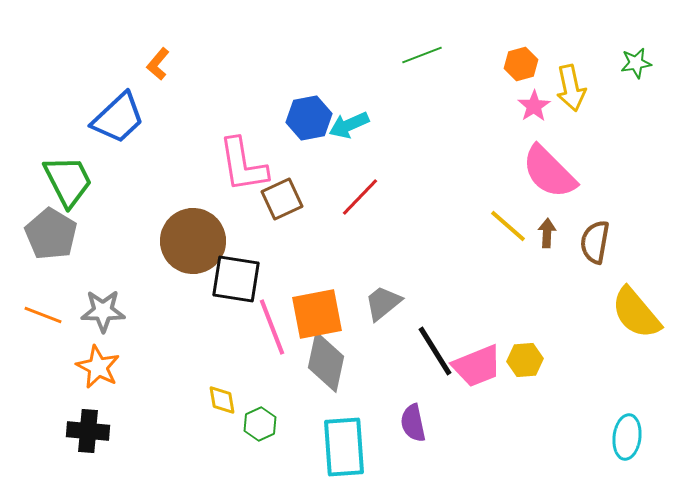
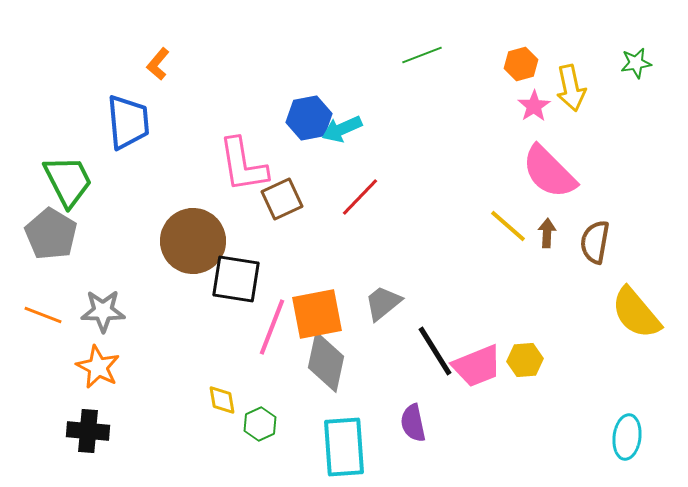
blue trapezoid: moved 10 px right, 4 px down; rotated 52 degrees counterclockwise
cyan arrow: moved 7 px left, 4 px down
pink line: rotated 42 degrees clockwise
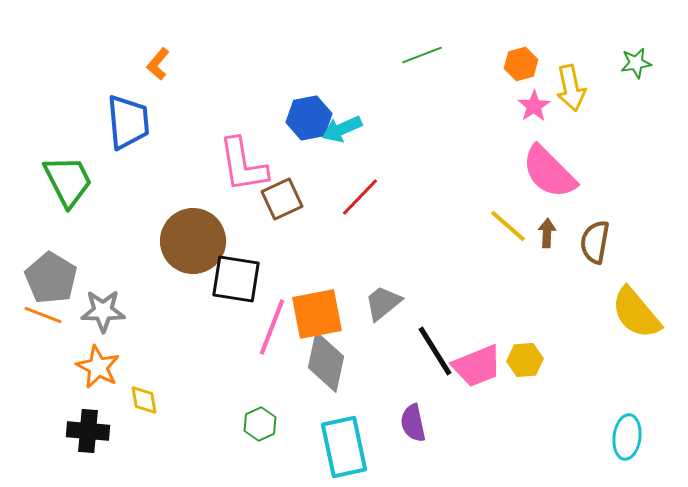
gray pentagon: moved 44 px down
yellow diamond: moved 78 px left
cyan rectangle: rotated 8 degrees counterclockwise
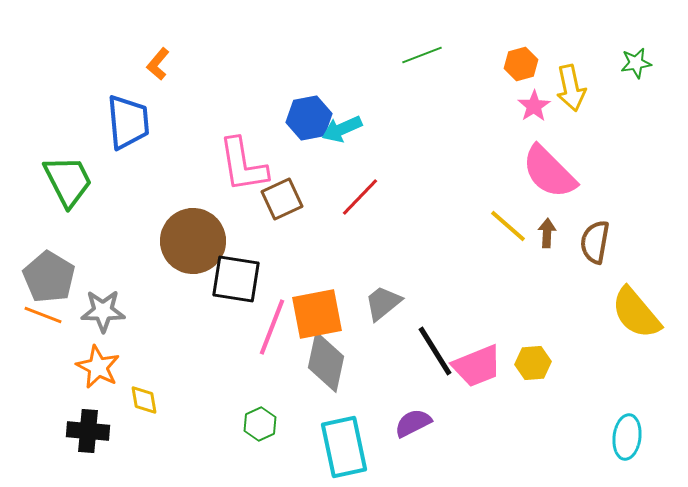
gray pentagon: moved 2 px left, 1 px up
yellow hexagon: moved 8 px right, 3 px down
purple semicircle: rotated 75 degrees clockwise
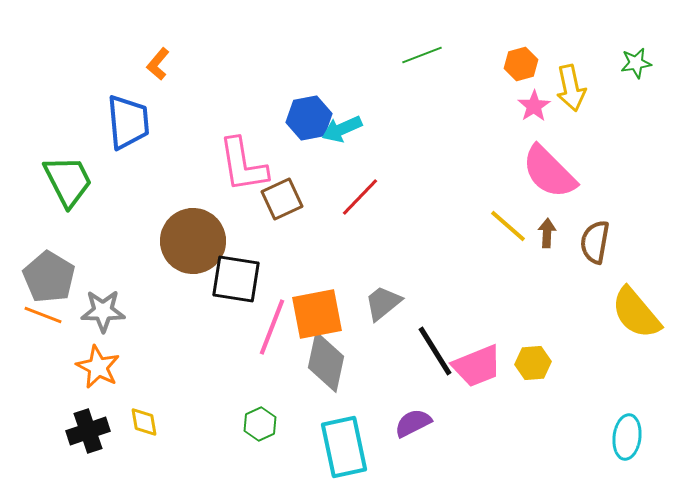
yellow diamond: moved 22 px down
black cross: rotated 24 degrees counterclockwise
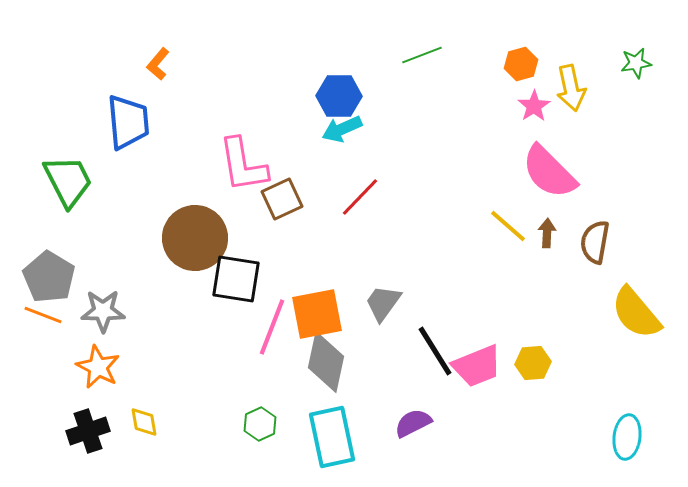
blue hexagon: moved 30 px right, 22 px up; rotated 12 degrees clockwise
brown circle: moved 2 px right, 3 px up
gray trapezoid: rotated 15 degrees counterclockwise
cyan rectangle: moved 12 px left, 10 px up
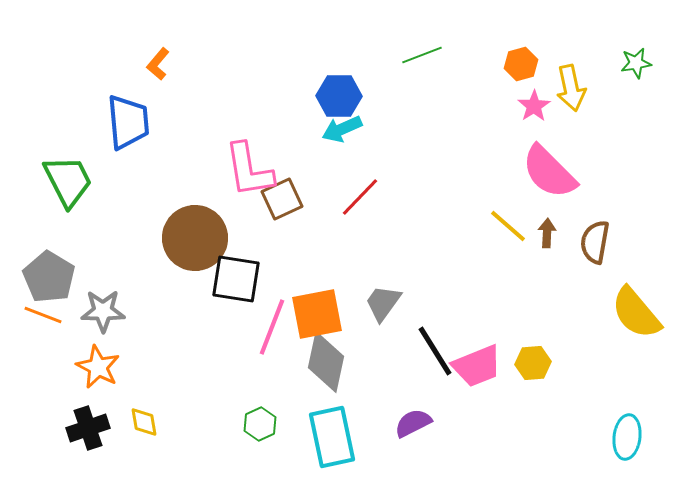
pink L-shape: moved 6 px right, 5 px down
black cross: moved 3 px up
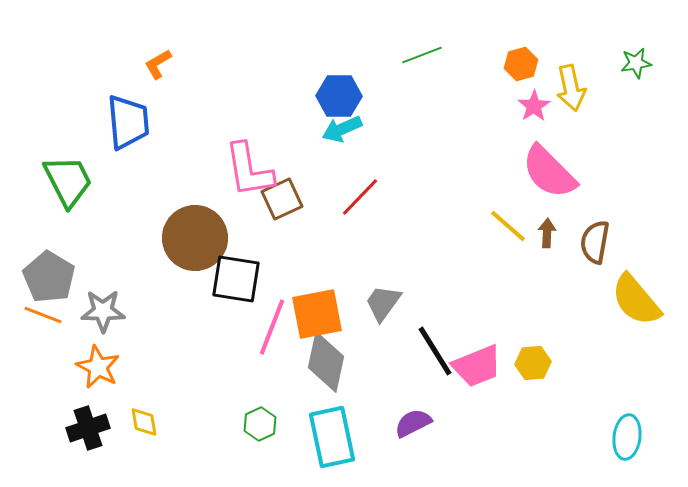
orange L-shape: rotated 20 degrees clockwise
yellow semicircle: moved 13 px up
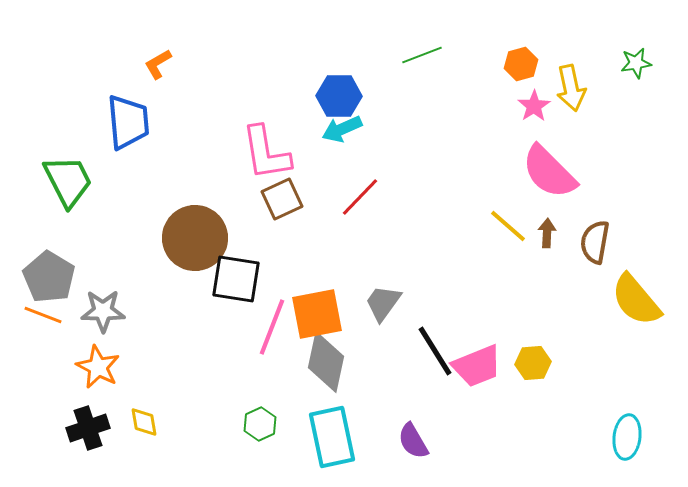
pink L-shape: moved 17 px right, 17 px up
purple semicircle: moved 18 px down; rotated 93 degrees counterclockwise
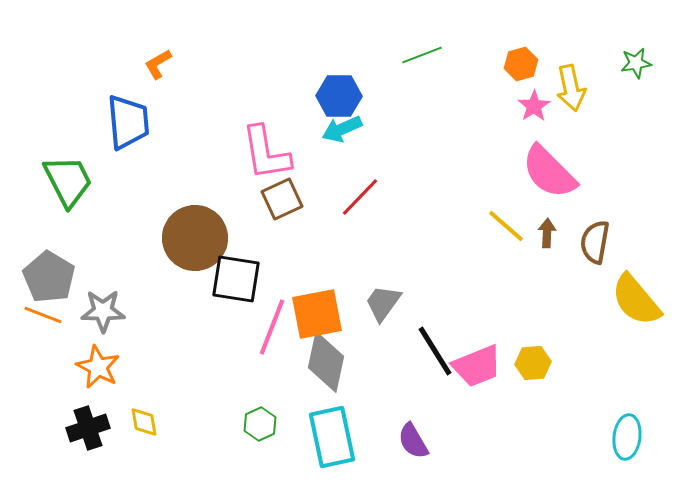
yellow line: moved 2 px left
